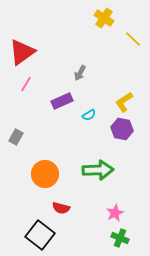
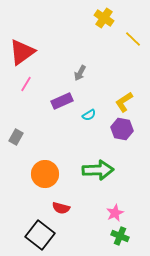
green cross: moved 2 px up
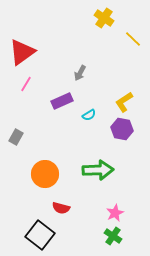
green cross: moved 7 px left; rotated 12 degrees clockwise
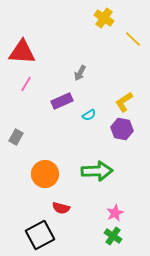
red triangle: rotated 40 degrees clockwise
green arrow: moved 1 px left, 1 px down
black square: rotated 24 degrees clockwise
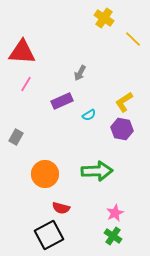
black square: moved 9 px right
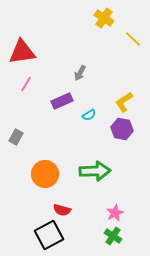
red triangle: rotated 12 degrees counterclockwise
green arrow: moved 2 px left
red semicircle: moved 1 px right, 2 px down
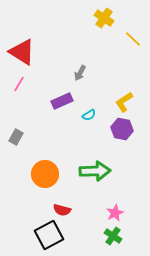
red triangle: rotated 40 degrees clockwise
pink line: moved 7 px left
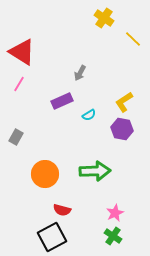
black square: moved 3 px right, 2 px down
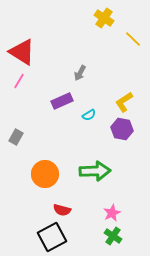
pink line: moved 3 px up
pink star: moved 3 px left
